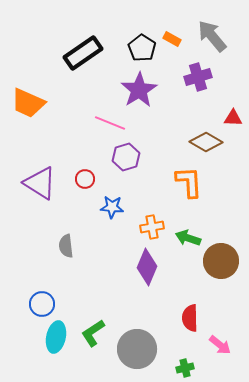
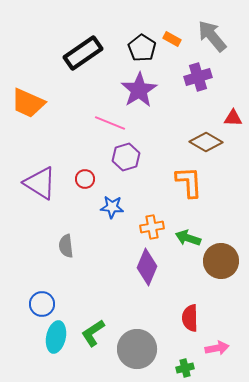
pink arrow: moved 3 px left, 3 px down; rotated 50 degrees counterclockwise
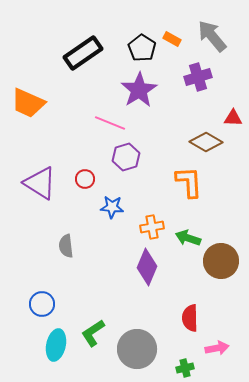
cyan ellipse: moved 8 px down
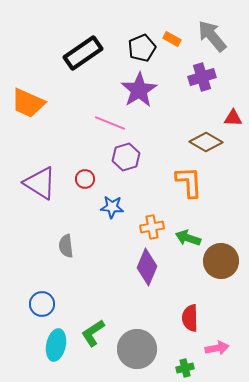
black pentagon: rotated 16 degrees clockwise
purple cross: moved 4 px right
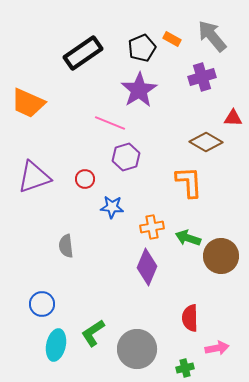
purple triangle: moved 6 px left, 6 px up; rotated 51 degrees counterclockwise
brown circle: moved 5 px up
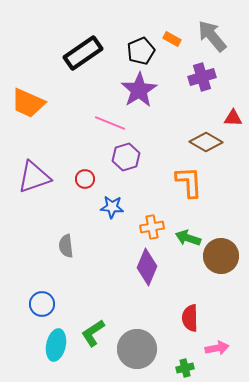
black pentagon: moved 1 px left, 3 px down
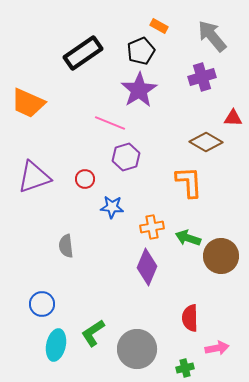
orange rectangle: moved 13 px left, 13 px up
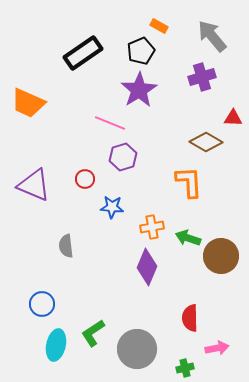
purple hexagon: moved 3 px left
purple triangle: moved 8 px down; rotated 42 degrees clockwise
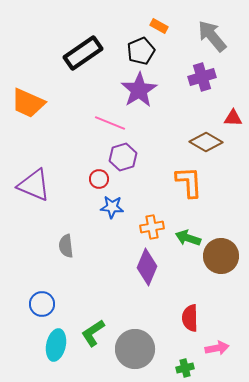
red circle: moved 14 px right
gray circle: moved 2 px left
